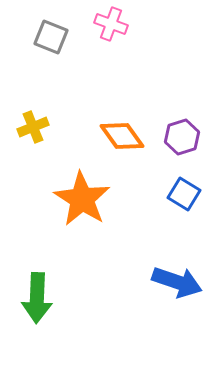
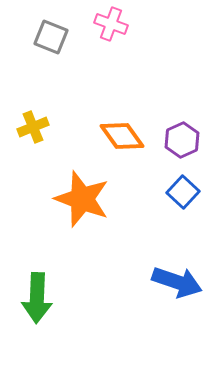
purple hexagon: moved 3 px down; rotated 8 degrees counterclockwise
blue square: moved 1 px left, 2 px up; rotated 12 degrees clockwise
orange star: rotated 12 degrees counterclockwise
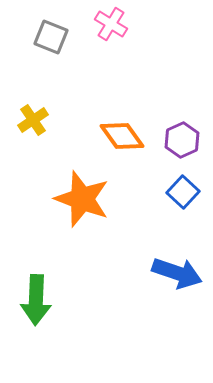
pink cross: rotated 12 degrees clockwise
yellow cross: moved 7 px up; rotated 12 degrees counterclockwise
blue arrow: moved 9 px up
green arrow: moved 1 px left, 2 px down
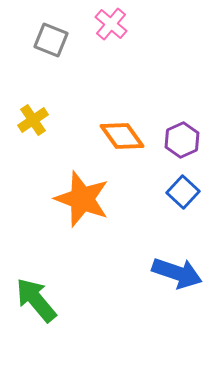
pink cross: rotated 8 degrees clockwise
gray square: moved 3 px down
green arrow: rotated 138 degrees clockwise
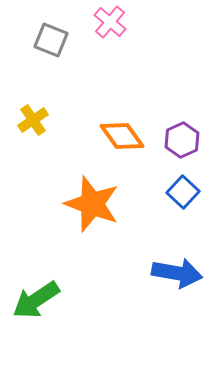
pink cross: moved 1 px left, 2 px up
orange star: moved 10 px right, 5 px down
blue arrow: rotated 9 degrees counterclockwise
green arrow: rotated 84 degrees counterclockwise
